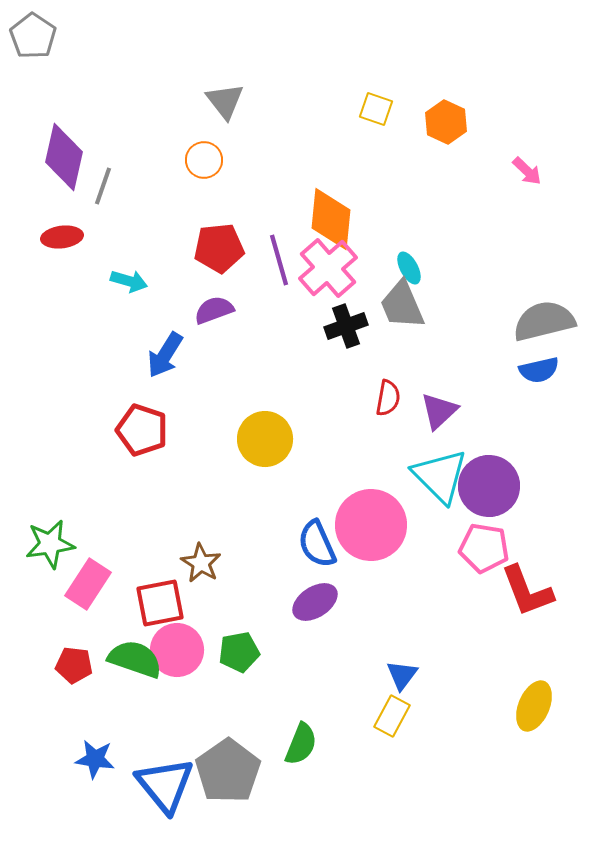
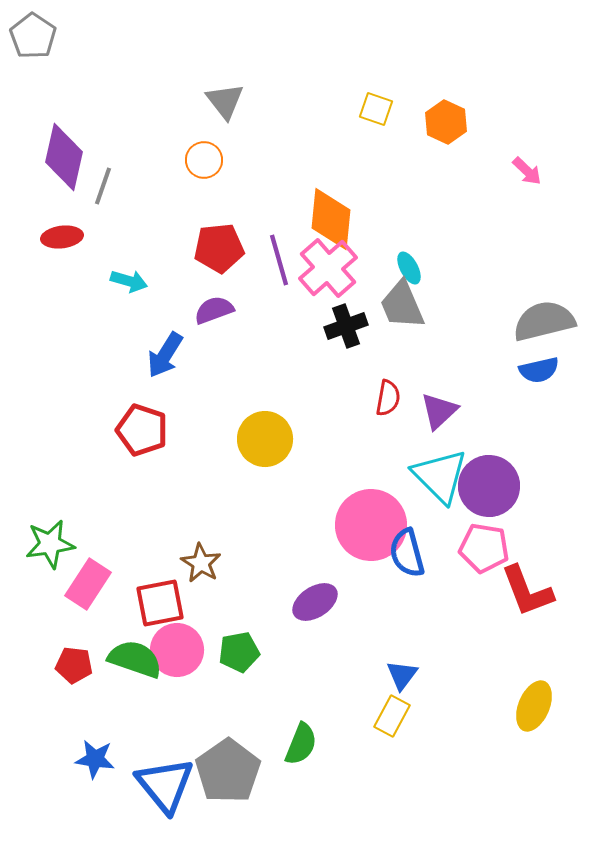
blue semicircle at (317, 544): moved 90 px right, 9 px down; rotated 9 degrees clockwise
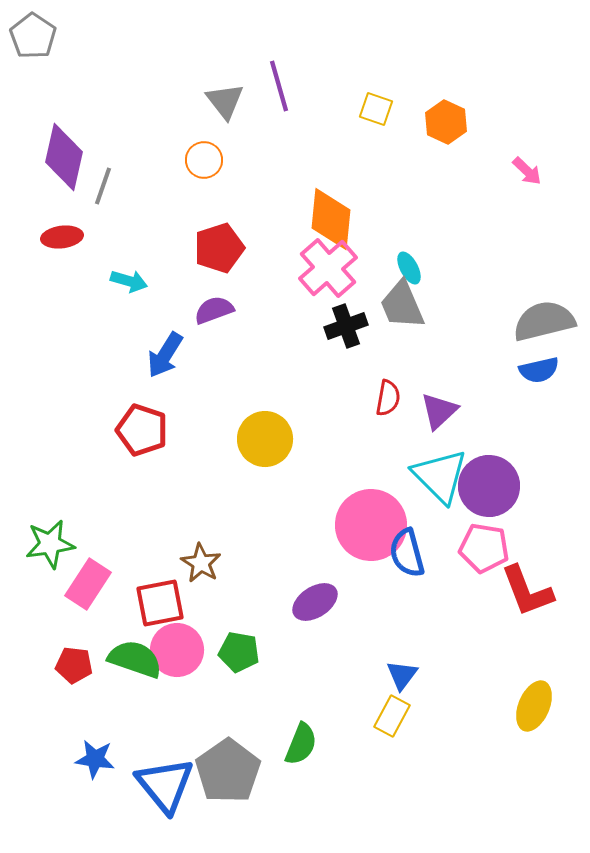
red pentagon at (219, 248): rotated 12 degrees counterclockwise
purple line at (279, 260): moved 174 px up
green pentagon at (239, 652): rotated 21 degrees clockwise
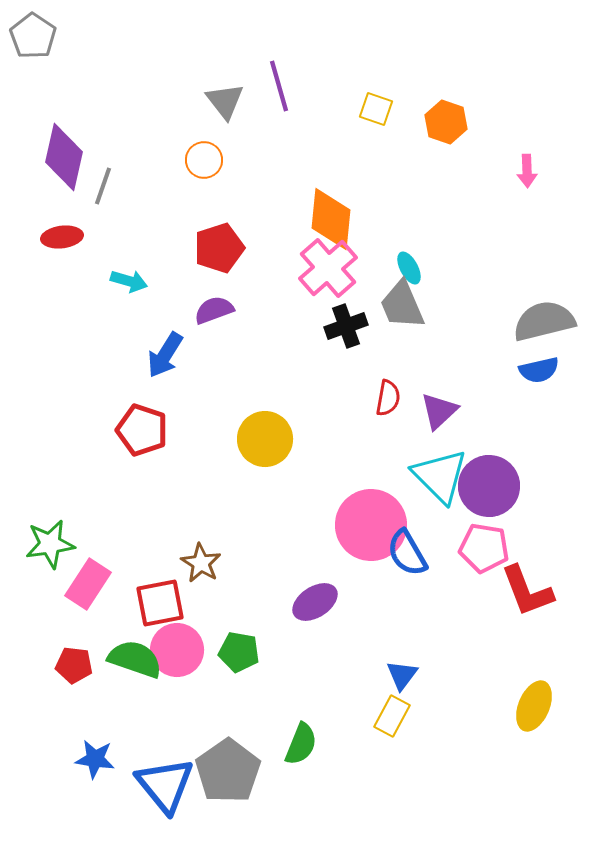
orange hexagon at (446, 122): rotated 6 degrees counterclockwise
pink arrow at (527, 171): rotated 44 degrees clockwise
blue semicircle at (407, 553): rotated 15 degrees counterclockwise
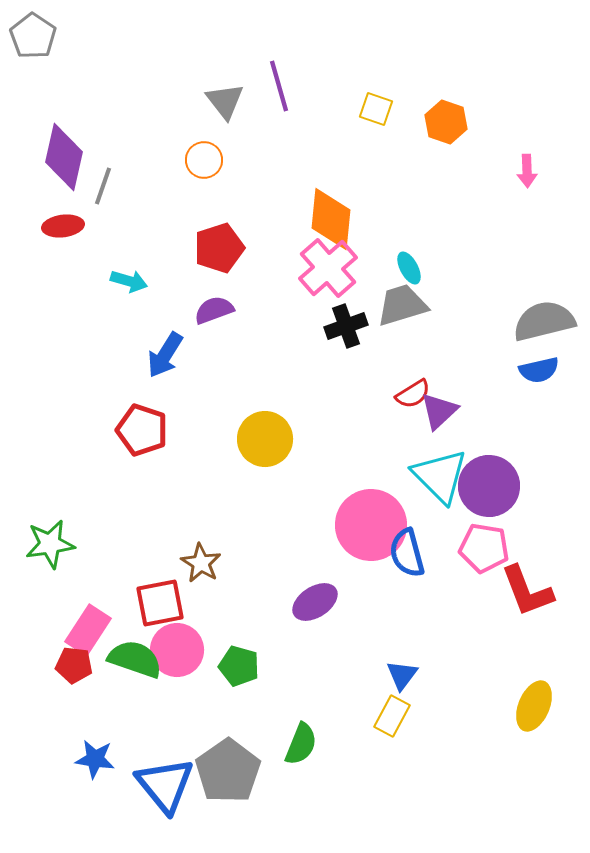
red ellipse at (62, 237): moved 1 px right, 11 px up
gray trapezoid at (402, 305): rotated 96 degrees clockwise
red semicircle at (388, 398): moved 25 px right, 4 px up; rotated 48 degrees clockwise
blue semicircle at (407, 553): rotated 15 degrees clockwise
pink rectangle at (88, 584): moved 46 px down
green pentagon at (239, 652): moved 14 px down; rotated 6 degrees clockwise
